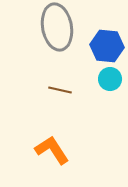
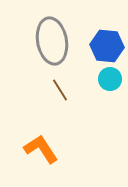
gray ellipse: moved 5 px left, 14 px down
brown line: rotated 45 degrees clockwise
orange L-shape: moved 11 px left, 1 px up
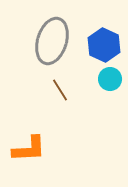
gray ellipse: rotated 27 degrees clockwise
blue hexagon: moved 3 px left, 1 px up; rotated 20 degrees clockwise
orange L-shape: moved 12 px left; rotated 120 degrees clockwise
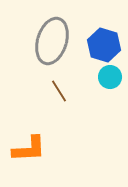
blue hexagon: rotated 8 degrees counterclockwise
cyan circle: moved 2 px up
brown line: moved 1 px left, 1 px down
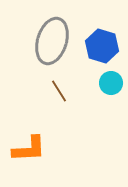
blue hexagon: moved 2 px left, 1 px down
cyan circle: moved 1 px right, 6 px down
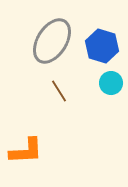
gray ellipse: rotated 15 degrees clockwise
orange L-shape: moved 3 px left, 2 px down
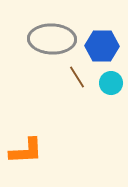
gray ellipse: moved 2 px up; rotated 60 degrees clockwise
blue hexagon: rotated 16 degrees counterclockwise
brown line: moved 18 px right, 14 px up
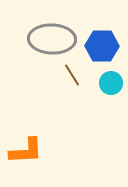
brown line: moved 5 px left, 2 px up
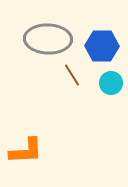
gray ellipse: moved 4 px left
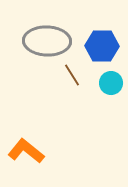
gray ellipse: moved 1 px left, 2 px down
orange L-shape: rotated 138 degrees counterclockwise
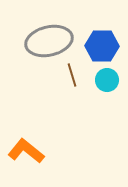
gray ellipse: moved 2 px right; rotated 15 degrees counterclockwise
brown line: rotated 15 degrees clockwise
cyan circle: moved 4 px left, 3 px up
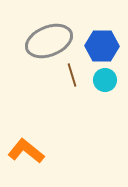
gray ellipse: rotated 9 degrees counterclockwise
cyan circle: moved 2 px left
